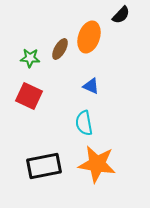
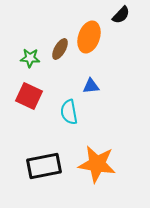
blue triangle: rotated 30 degrees counterclockwise
cyan semicircle: moved 15 px left, 11 px up
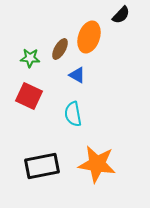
blue triangle: moved 14 px left, 11 px up; rotated 36 degrees clockwise
cyan semicircle: moved 4 px right, 2 px down
black rectangle: moved 2 px left
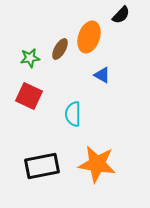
green star: rotated 12 degrees counterclockwise
blue triangle: moved 25 px right
cyan semicircle: rotated 10 degrees clockwise
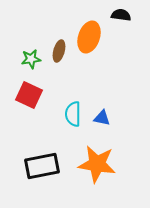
black semicircle: rotated 126 degrees counterclockwise
brown ellipse: moved 1 px left, 2 px down; rotated 15 degrees counterclockwise
green star: moved 1 px right, 1 px down
blue triangle: moved 43 px down; rotated 18 degrees counterclockwise
red square: moved 1 px up
